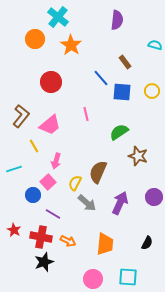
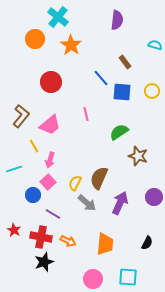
pink arrow: moved 6 px left, 1 px up
brown semicircle: moved 1 px right, 6 px down
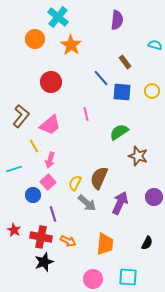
purple line: rotated 42 degrees clockwise
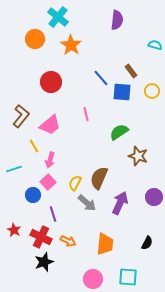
brown rectangle: moved 6 px right, 9 px down
red cross: rotated 15 degrees clockwise
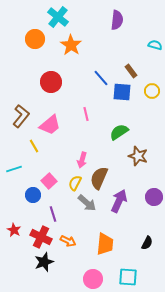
pink arrow: moved 32 px right
pink square: moved 1 px right, 1 px up
purple arrow: moved 1 px left, 2 px up
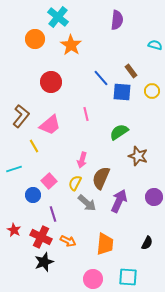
brown semicircle: moved 2 px right
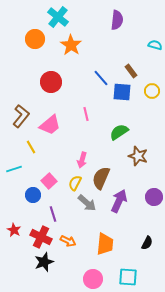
yellow line: moved 3 px left, 1 px down
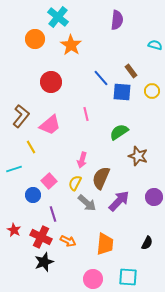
purple arrow: rotated 20 degrees clockwise
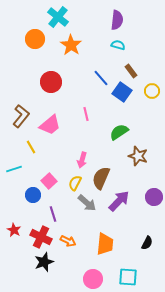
cyan semicircle: moved 37 px left
blue square: rotated 30 degrees clockwise
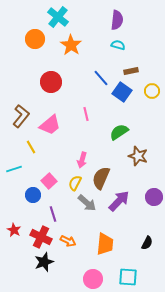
brown rectangle: rotated 64 degrees counterclockwise
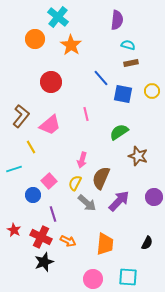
cyan semicircle: moved 10 px right
brown rectangle: moved 8 px up
blue square: moved 1 px right, 2 px down; rotated 24 degrees counterclockwise
